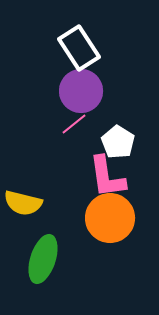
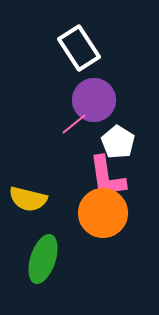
purple circle: moved 13 px right, 9 px down
yellow semicircle: moved 5 px right, 4 px up
orange circle: moved 7 px left, 5 px up
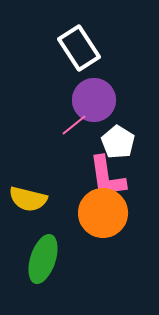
pink line: moved 1 px down
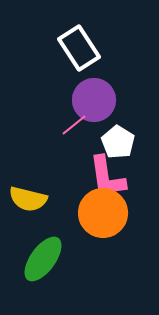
green ellipse: rotated 18 degrees clockwise
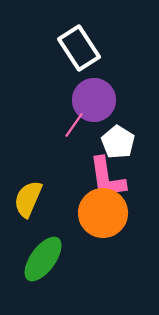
pink line: rotated 16 degrees counterclockwise
pink L-shape: moved 1 px down
yellow semicircle: rotated 99 degrees clockwise
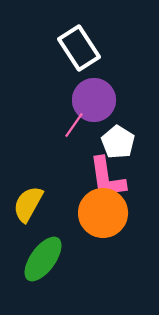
yellow semicircle: moved 5 px down; rotated 6 degrees clockwise
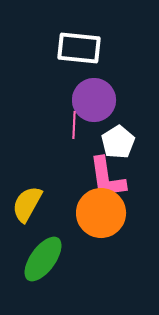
white rectangle: rotated 51 degrees counterclockwise
pink line: rotated 32 degrees counterclockwise
white pentagon: rotated 8 degrees clockwise
yellow semicircle: moved 1 px left
orange circle: moved 2 px left
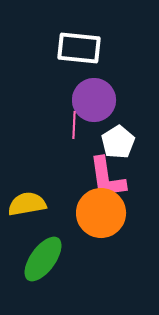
yellow semicircle: rotated 51 degrees clockwise
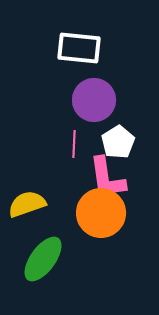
pink line: moved 19 px down
yellow semicircle: rotated 9 degrees counterclockwise
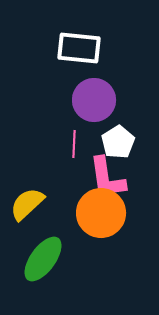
yellow semicircle: rotated 24 degrees counterclockwise
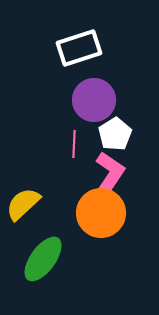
white rectangle: rotated 24 degrees counterclockwise
white pentagon: moved 3 px left, 8 px up
pink L-shape: moved 2 px right, 3 px up; rotated 138 degrees counterclockwise
yellow semicircle: moved 4 px left
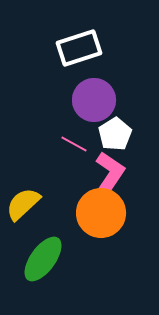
pink line: rotated 64 degrees counterclockwise
